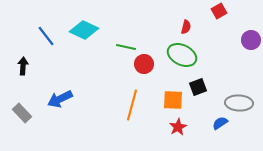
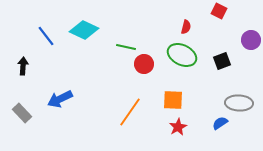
red square: rotated 35 degrees counterclockwise
black square: moved 24 px right, 26 px up
orange line: moved 2 px left, 7 px down; rotated 20 degrees clockwise
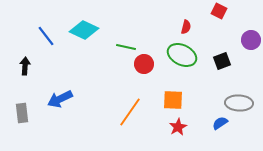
black arrow: moved 2 px right
gray rectangle: rotated 36 degrees clockwise
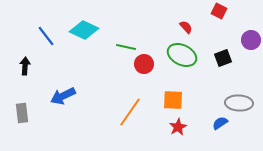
red semicircle: rotated 56 degrees counterclockwise
black square: moved 1 px right, 3 px up
blue arrow: moved 3 px right, 3 px up
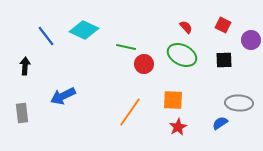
red square: moved 4 px right, 14 px down
black square: moved 1 px right, 2 px down; rotated 18 degrees clockwise
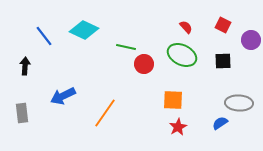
blue line: moved 2 px left
black square: moved 1 px left, 1 px down
orange line: moved 25 px left, 1 px down
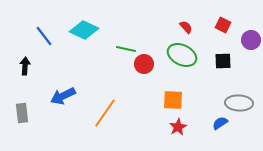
green line: moved 2 px down
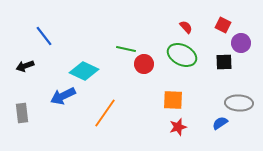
cyan diamond: moved 41 px down
purple circle: moved 10 px left, 3 px down
black square: moved 1 px right, 1 px down
black arrow: rotated 114 degrees counterclockwise
red star: rotated 12 degrees clockwise
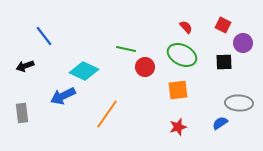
purple circle: moved 2 px right
red circle: moved 1 px right, 3 px down
orange square: moved 5 px right, 10 px up; rotated 10 degrees counterclockwise
orange line: moved 2 px right, 1 px down
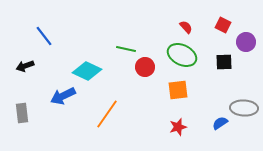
purple circle: moved 3 px right, 1 px up
cyan diamond: moved 3 px right
gray ellipse: moved 5 px right, 5 px down
